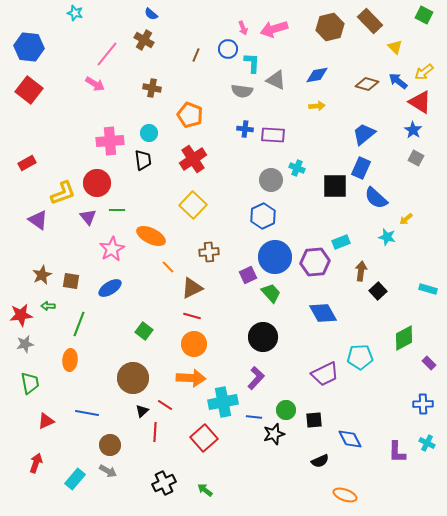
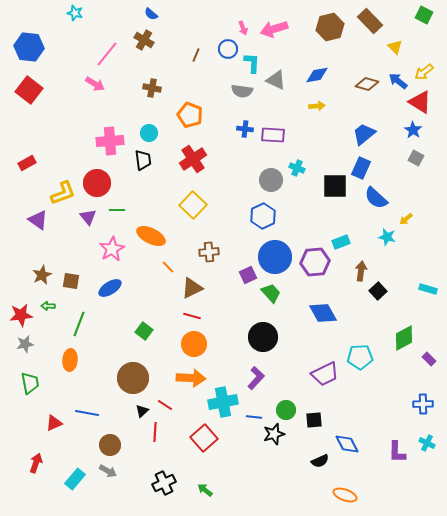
purple rectangle at (429, 363): moved 4 px up
red triangle at (46, 421): moved 8 px right, 2 px down
blue diamond at (350, 439): moved 3 px left, 5 px down
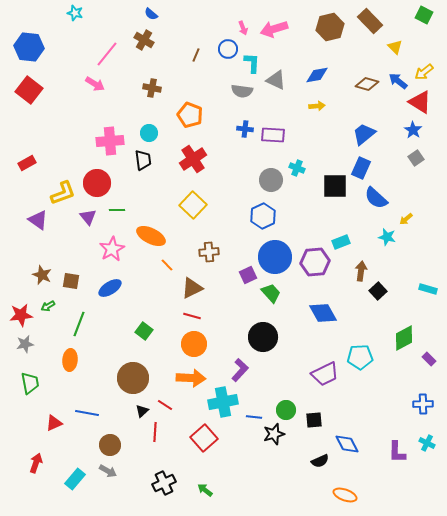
gray square at (416, 158): rotated 28 degrees clockwise
orange line at (168, 267): moved 1 px left, 2 px up
brown star at (42, 275): rotated 24 degrees counterclockwise
green arrow at (48, 306): rotated 32 degrees counterclockwise
purple L-shape at (256, 378): moved 16 px left, 8 px up
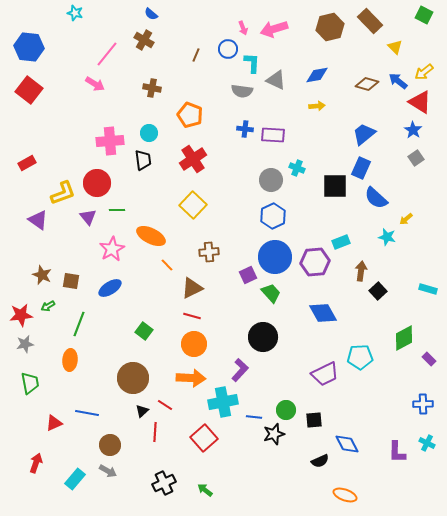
blue hexagon at (263, 216): moved 10 px right
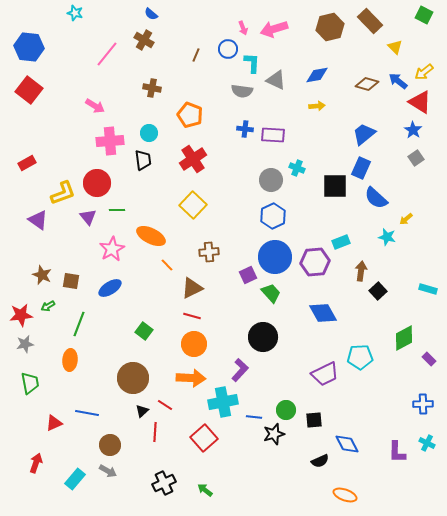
pink arrow at (95, 84): moved 22 px down
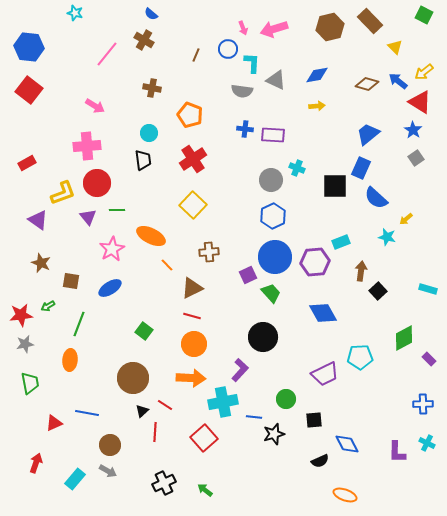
blue trapezoid at (364, 134): moved 4 px right
pink cross at (110, 141): moved 23 px left, 5 px down
brown star at (42, 275): moved 1 px left, 12 px up
green circle at (286, 410): moved 11 px up
